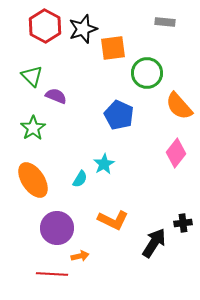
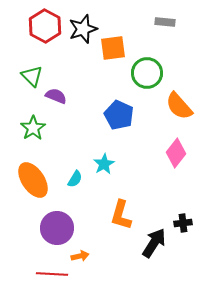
cyan semicircle: moved 5 px left
orange L-shape: moved 8 px right, 5 px up; rotated 80 degrees clockwise
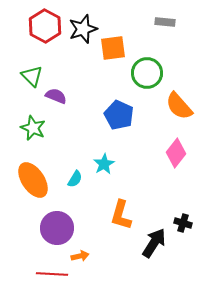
green star: rotated 15 degrees counterclockwise
black cross: rotated 24 degrees clockwise
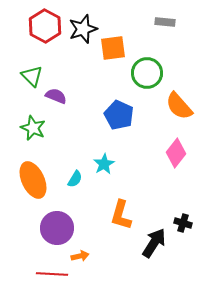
orange ellipse: rotated 9 degrees clockwise
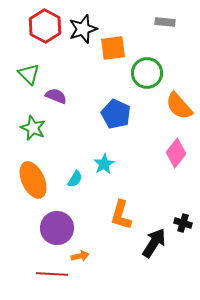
green triangle: moved 3 px left, 2 px up
blue pentagon: moved 3 px left, 1 px up
